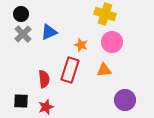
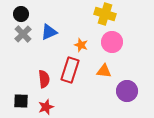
orange triangle: moved 1 px down; rotated 14 degrees clockwise
purple circle: moved 2 px right, 9 px up
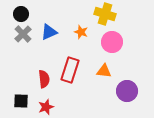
orange star: moved 13 px up
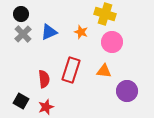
red rectangle: moved 1 px right
black square: rotated 28 degrees clockwise
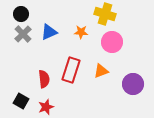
orange star: rotated 16 degrees counterclockwise
orange triangle: moved 3 px left; rotated 28 degrees counterclockwise
purple circle: moved 6 px right, 7 px up
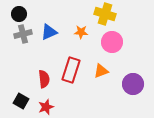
black circle: moved 2 px left
gray cross: rotated 30 degrees clockwise
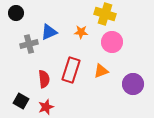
black circle: moved 3 px left, 1 px up
gray cross: moved 6 px right, 10 px down
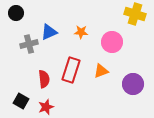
yellow cross: moved 30 px right
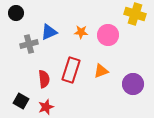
pink circle: moved 4 px left, 7 px up
